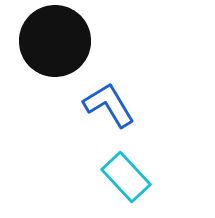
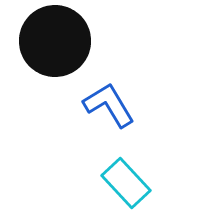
cyan rectangle: moved 6 px down
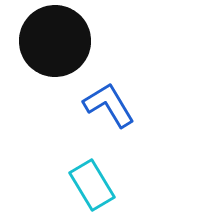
cyan rectangle: moved 34 px left, 2 px down; rotated 12 degrees clockwise
